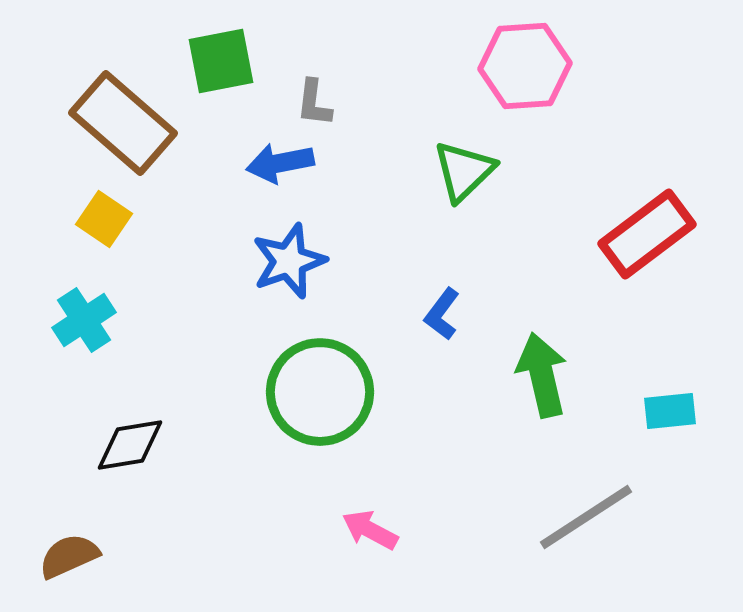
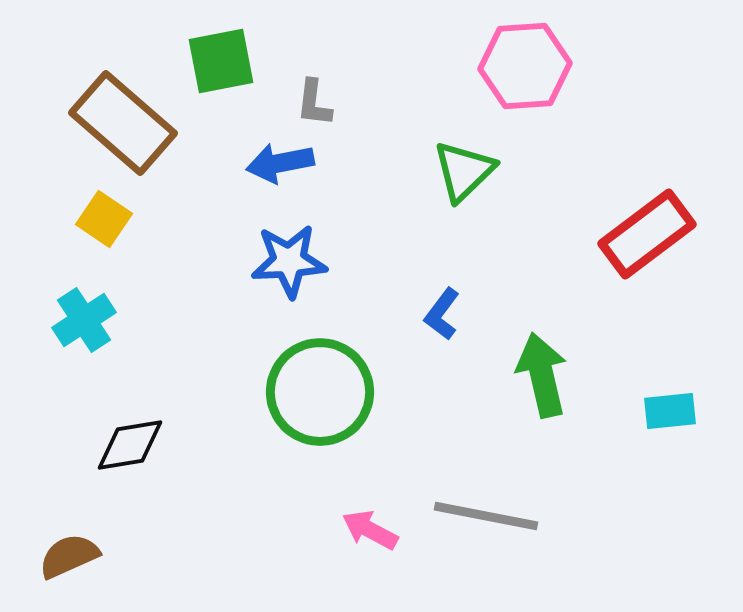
blue star: rotated 16 degrees clockwise
gray line: moved 100 px left, 1 px up; rotated 44 degrees clockwise
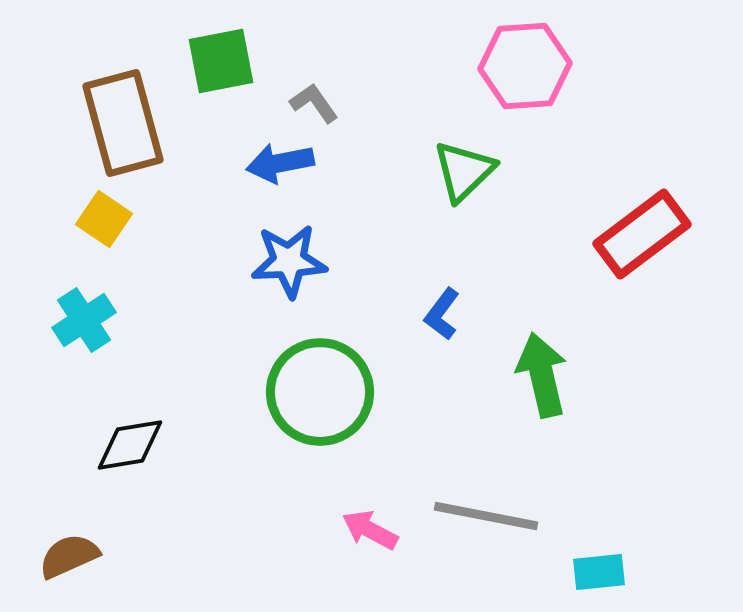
gray L-shape: rotated 138 degrees clockwise
brown rectangle: rotated 34 degrees clockwise
red rectangle: moved 5 px left
cyan rectangle: moved 71 px left, 161 px down
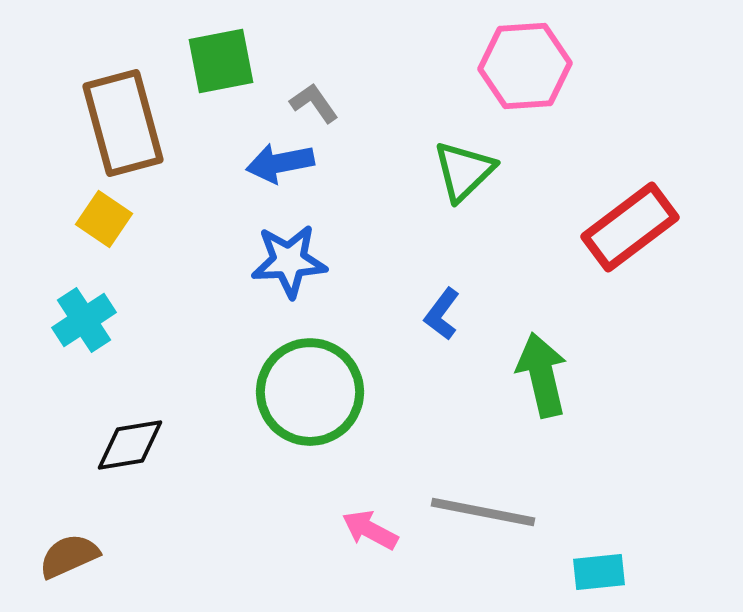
red rectangle: moved 12 px left, 7 px up
green circle: moved 10 px left
gray line: moved 3 px left, 4 px up
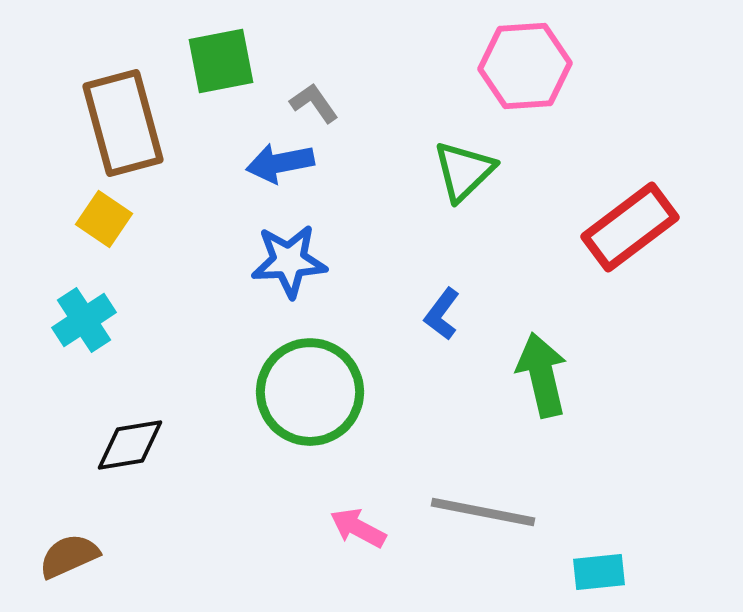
pink arrow: moved 12 px left, 2 px up
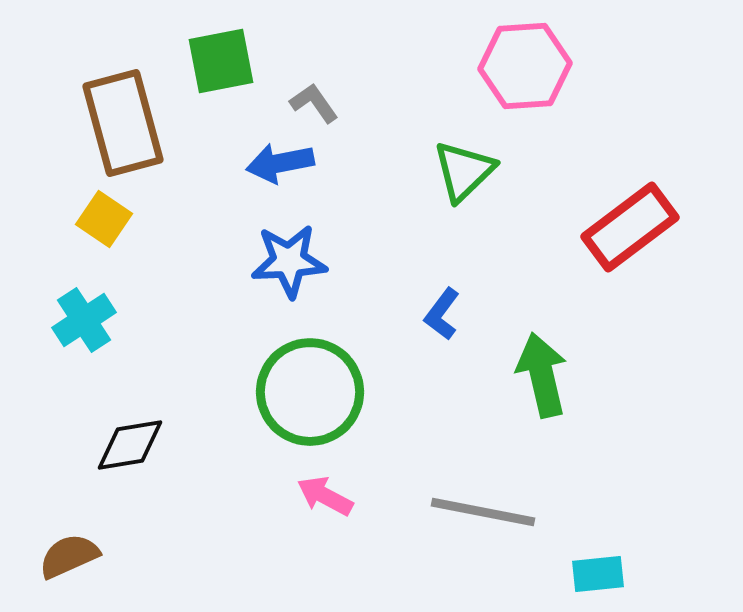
pink arrow: moved 33 px left, 32 px up
cyan rectangle: moved 1 px left, 2 px down
